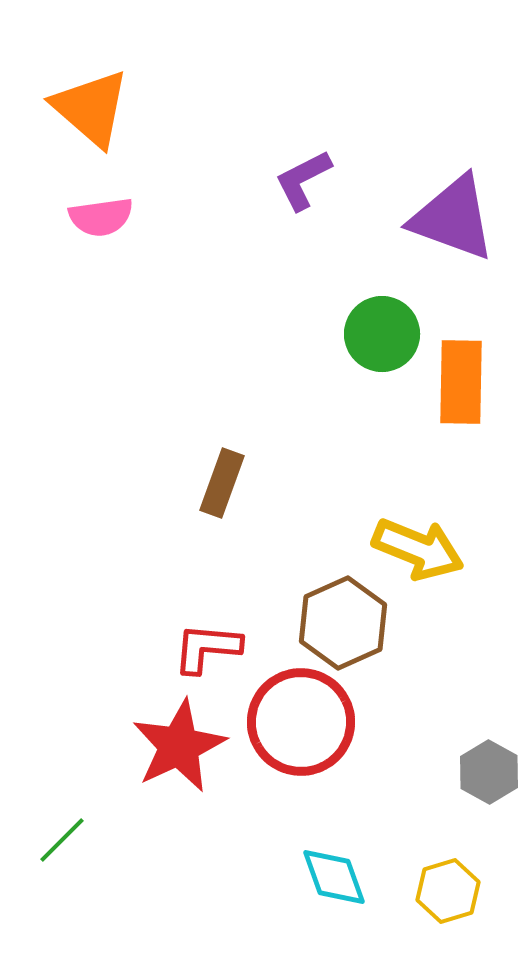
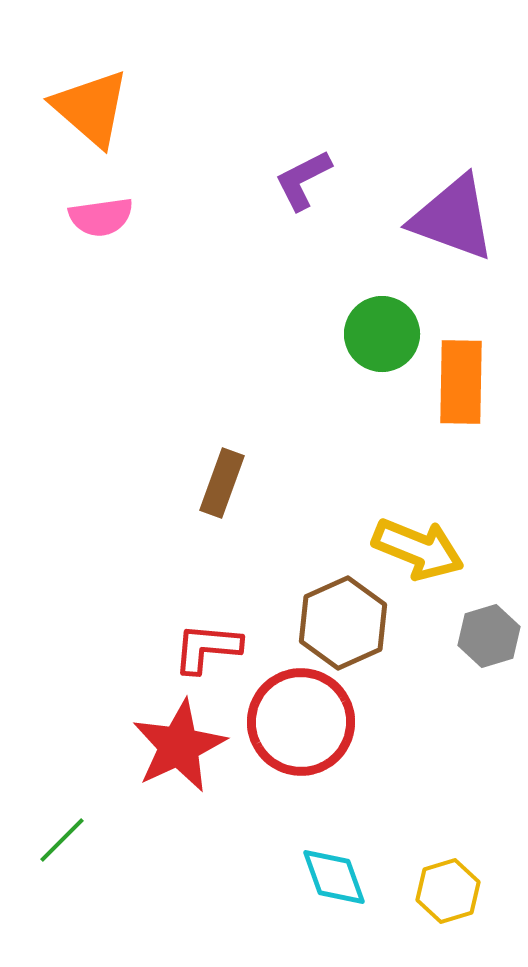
gray hexagon: moved 136 px up; rotated 14 degrees clockwise
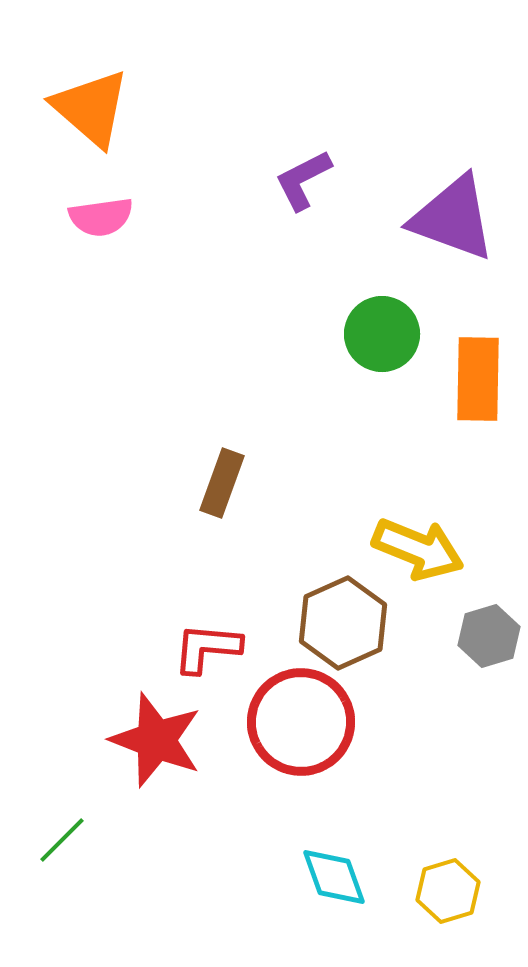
orange rectangle: moved 17 px right, 3 px up
red star: moved 23 px left, 6 px up; rotated 26 degrees counterclockwise
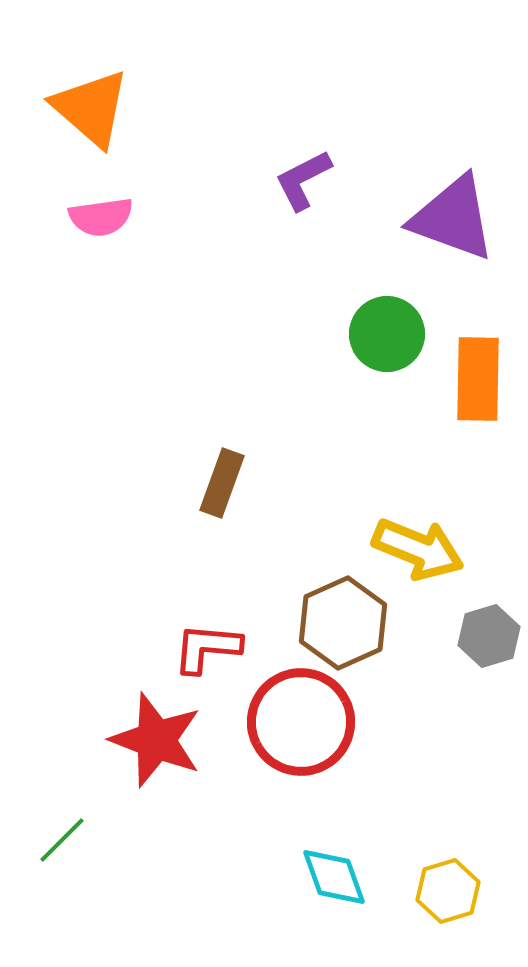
green circle: moved 5 px right
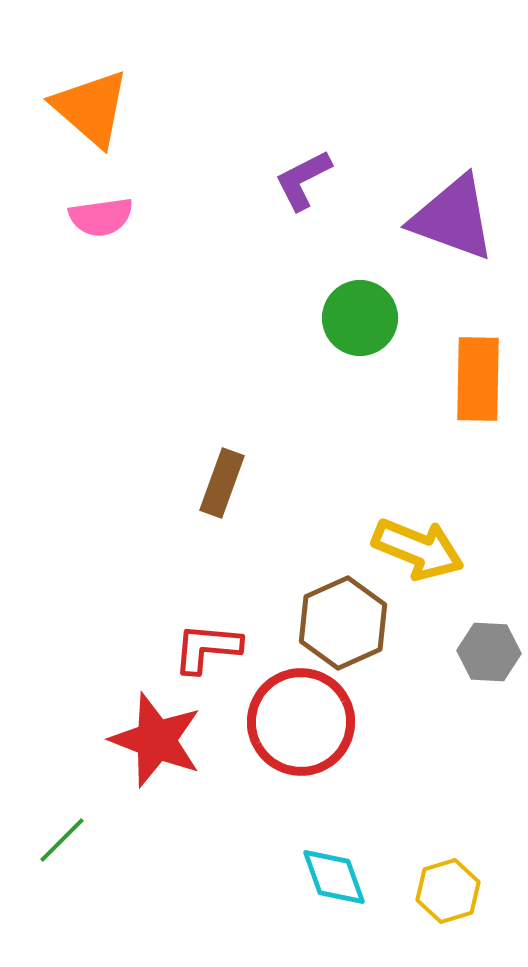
green circle: moved 27 px left, 16 px up
gray hexagon: moved 16 px down; rotated 20 degrees clockwise
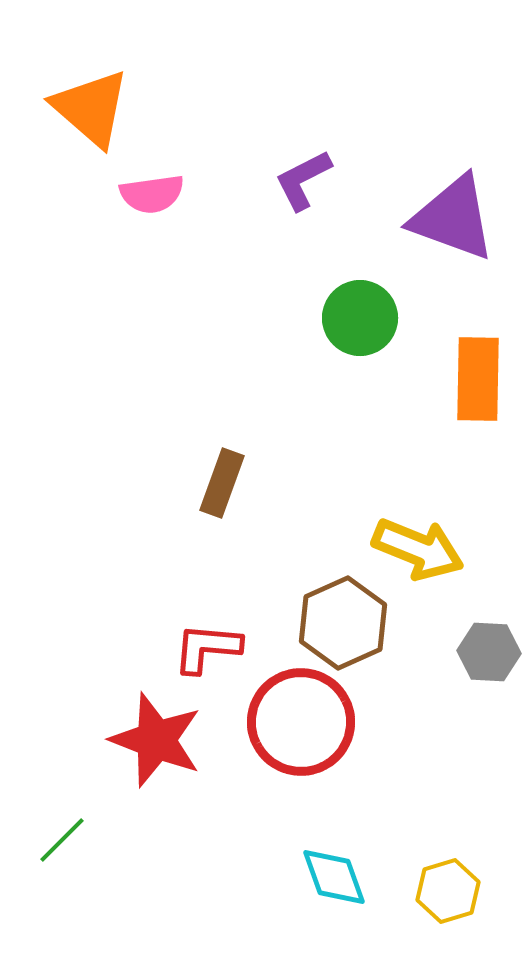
pink semicircle: moved 51 px right, 23 px up
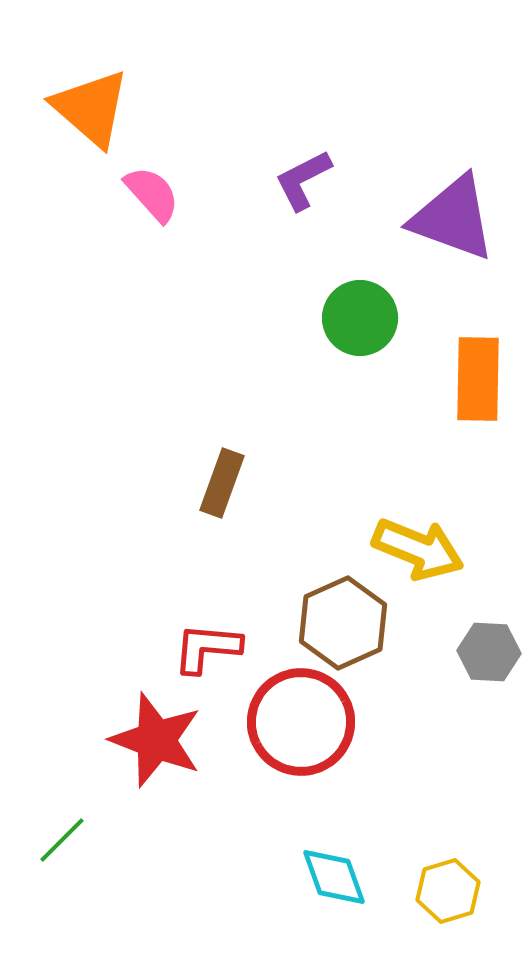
pink semicircle: rotated 124 degrees counterclockwise
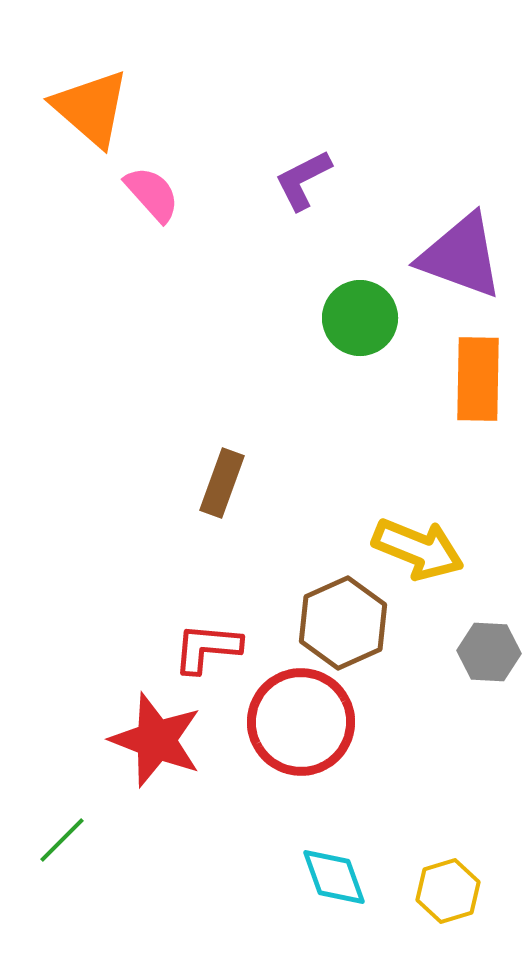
purple triangle: moved 8 px right, 38 px down
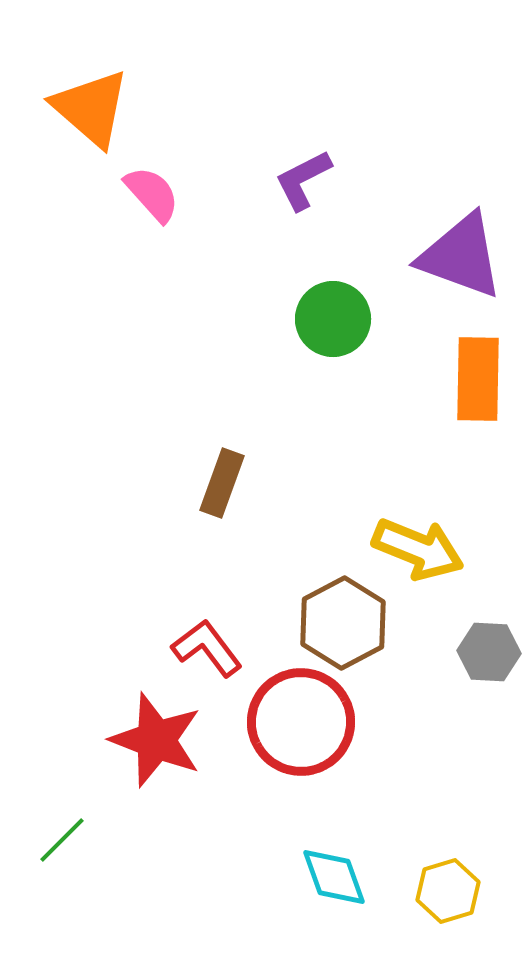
green circle: moved 27 px left, 1 px down
brown hexagon: rotated 4 degrees counterclockwise
red L-shape: rotated 48 degrees clockwise
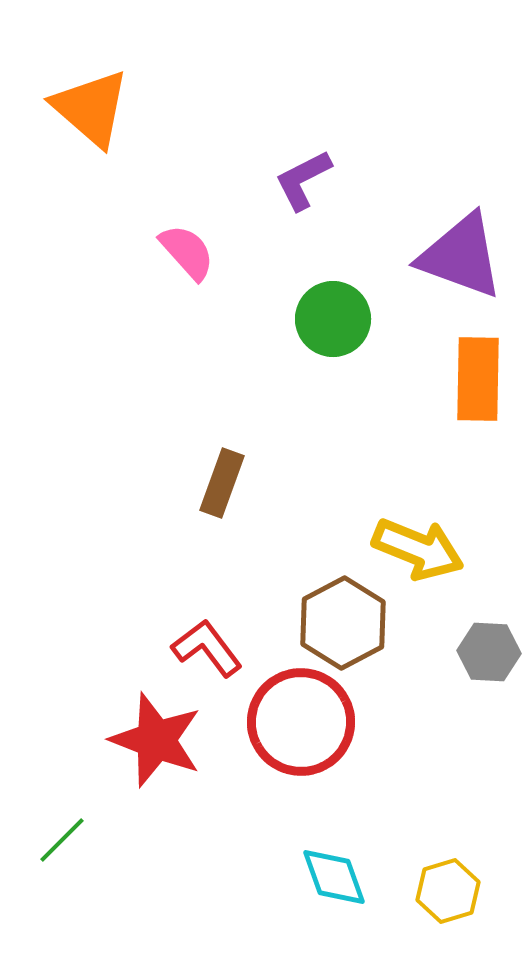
pink semicircle: moved 35 px right, 58 px down
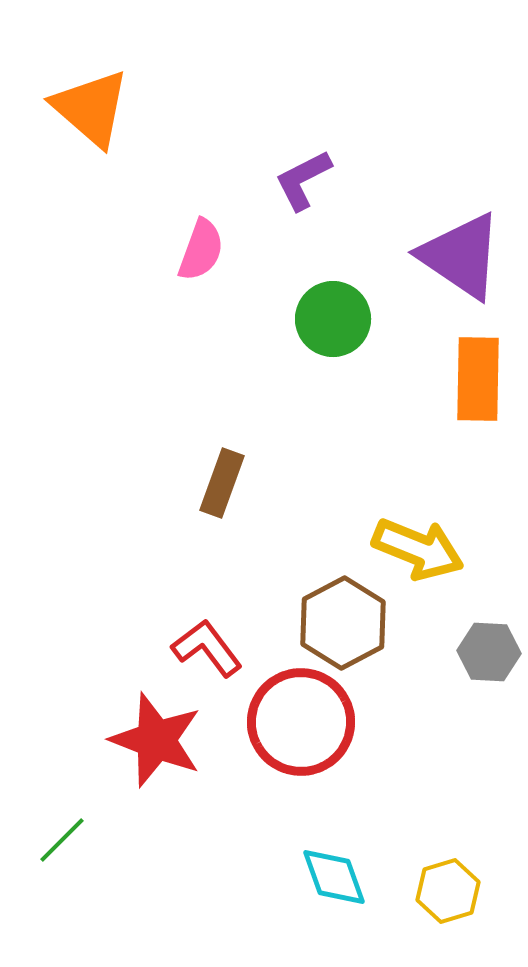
pink semicircle: moved 14 px right, 2 px up; rotated 62 degrees clockwise
purple triangle: rotated 14 degrees clockwise
